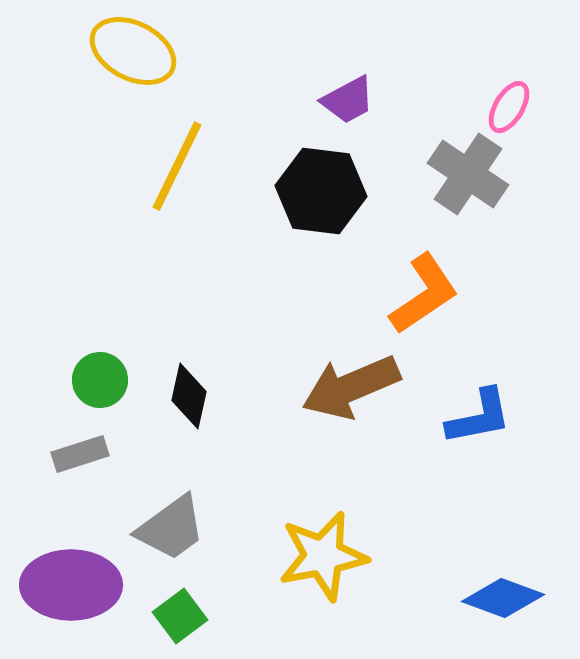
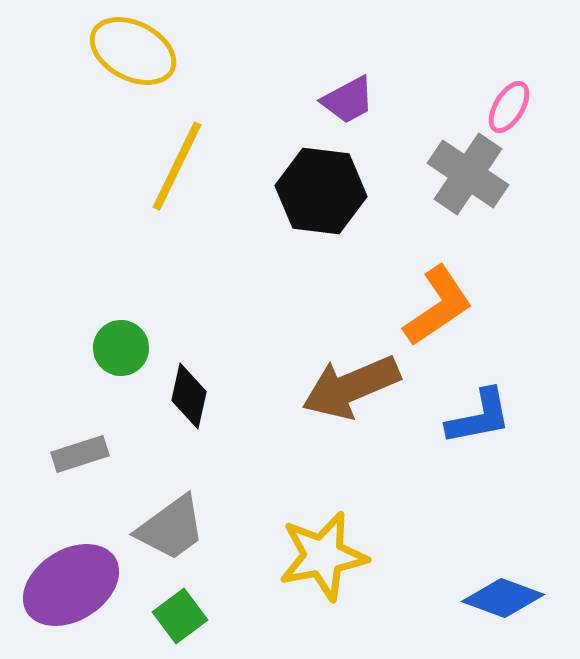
orange L-shape: moved 14 px right, 12 px down
green circle: moved 21 px right, 32 px up
purple ellipse: rotated 32 degrees counterclockwise
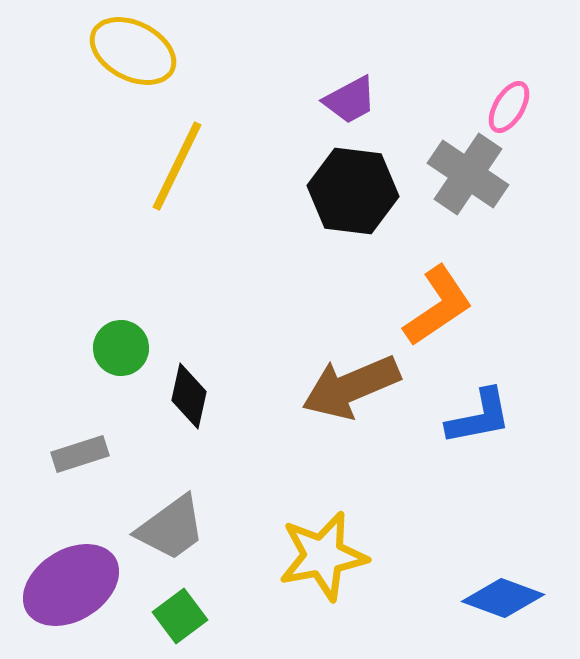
purple trapezoid: moved 2 px right
black hexagon: moved 32 px right
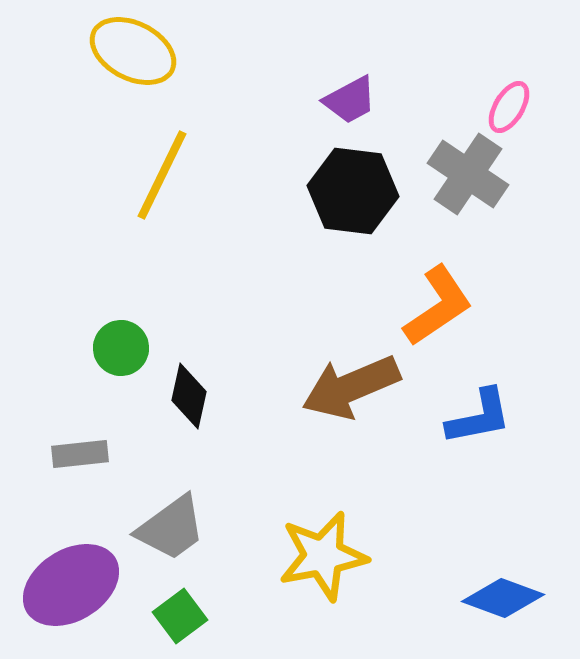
yellow line: moved 15 px left, 9 px down
gray rectangle: rotated 12 degrees clockwise
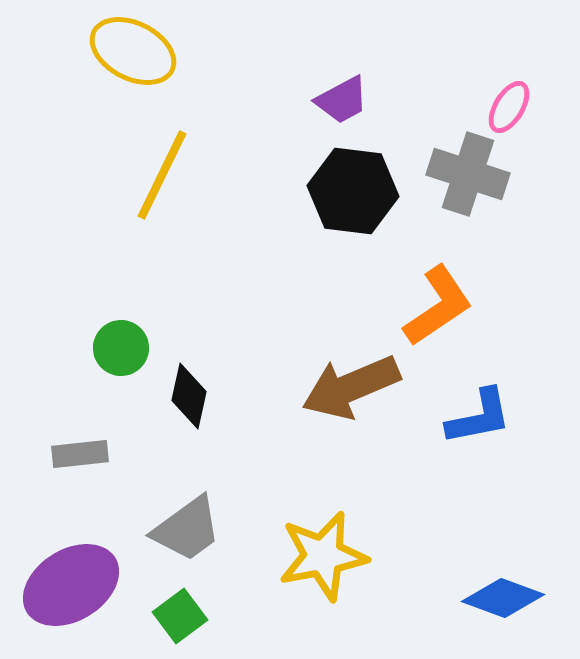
purple trapezoid: moved 8 px left
gray cross: rotated 16 degrees counterclockwise
gray trapezoid: moved 16 px right, 1 px down
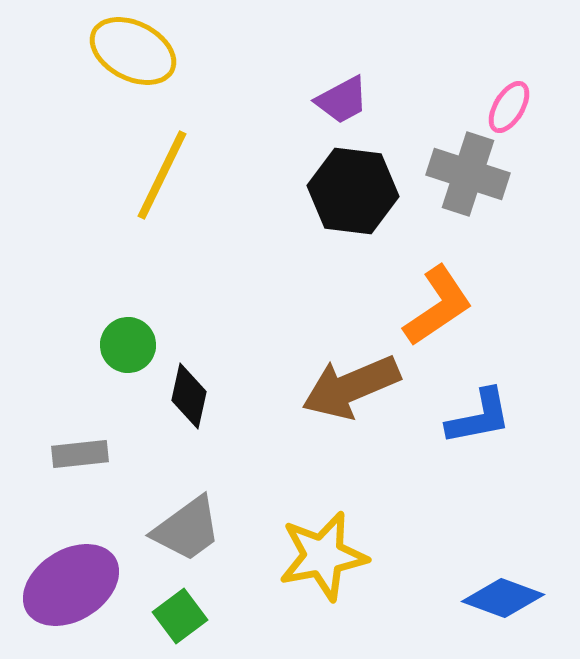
green circle: moved 7 px right, 3 px up
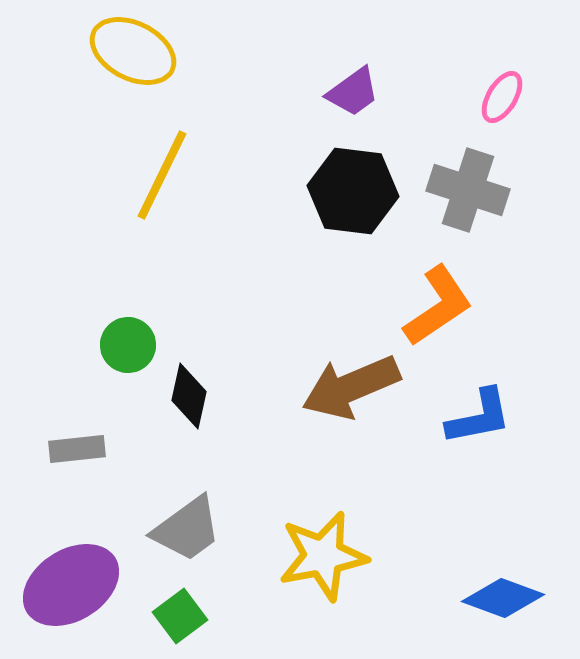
purple trapezoid: moved 11 px right, 8 px up; rotated 8 degrees counterclockwise
pink ellipse: moved 7 px left, 10 px up
gray cross: moved 16 px down
gray rectangle: moved 3 px left, 5 px up
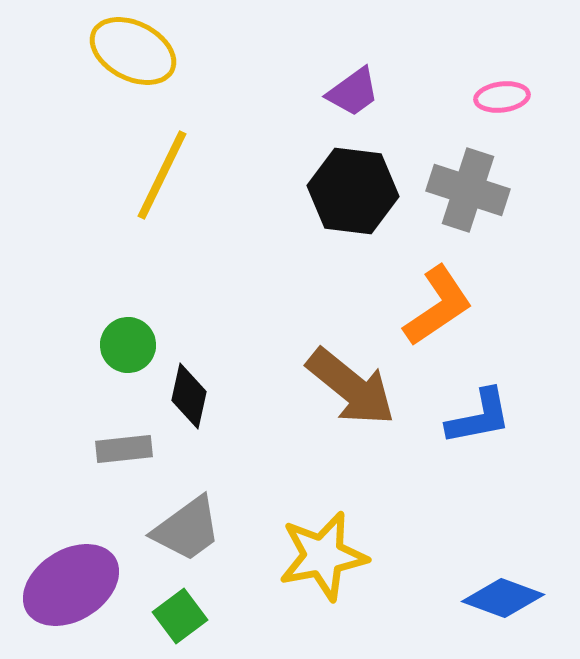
pink ellipse: rotated 52 degrees clockwise
brown arrow: rotated 118 degrees counterclockwise
gray rectangle: moved 47 px right
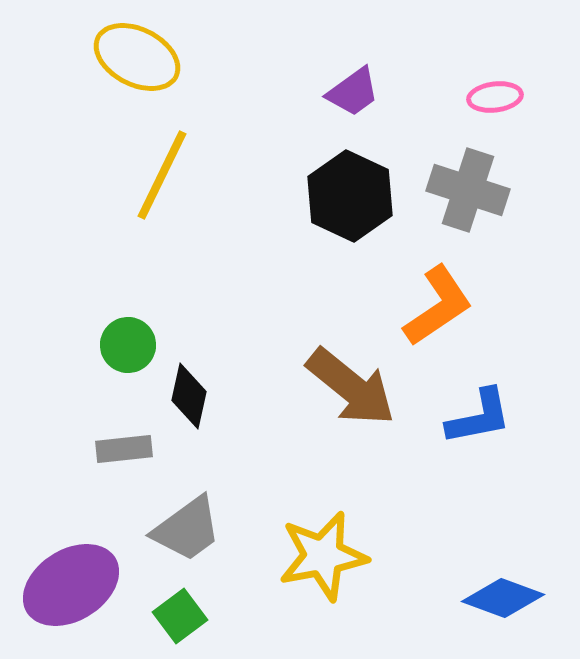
yellow ellipse: moved 4 px right, 6 px down
pink ellipse: moved 7 px left
black hexagon: moved 3 px left, 5 px down; rotated 18 degrees clockwise
